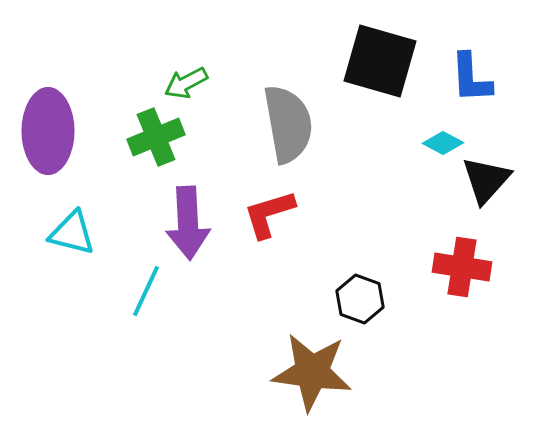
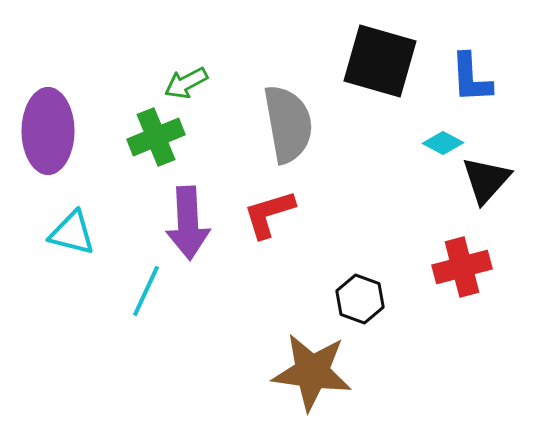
red cross: rotated 24 degrees counterclockwise
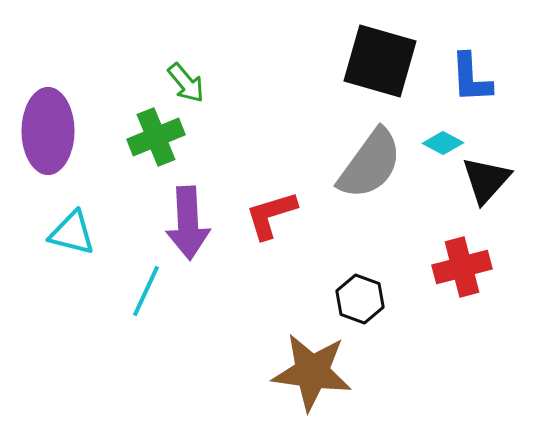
green arrow: rotated 102 degrees counterclockwise
gray semicircle: moved 82 px right, 40 px down; rotated 46 degrees clockwise
red L-shape: moved 2 px right, 1 px down
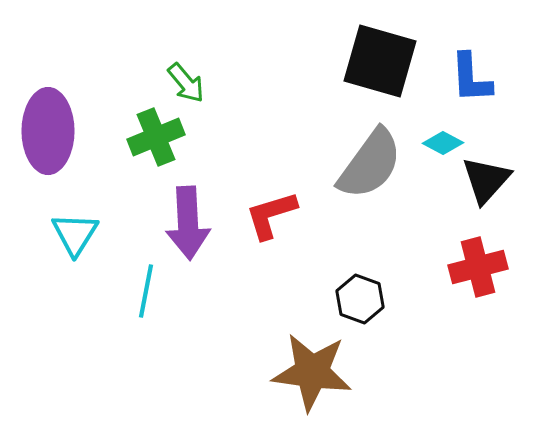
cyan triangle: moved 3 px right, 1 px down; rotated 48 degrees clockwise
red cross: moved 16 px right
cyan line: rotated 14 degrees counterclockwise
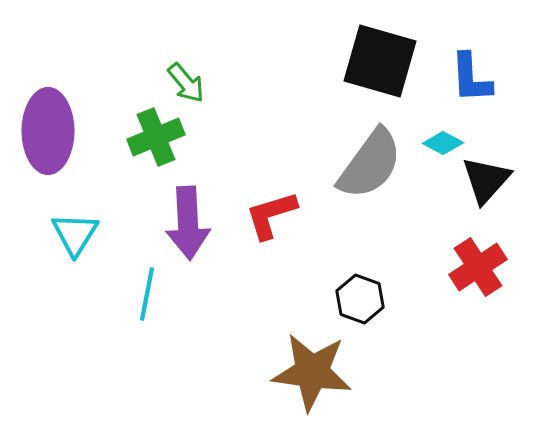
red cross: rotated 18 degrees counterclockwise
cyan line: moved 1 px right, 3 px down
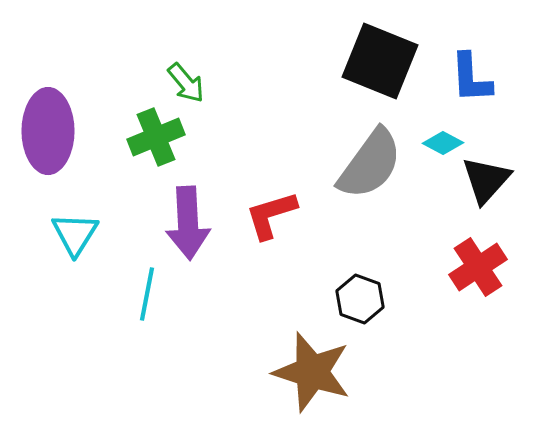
black square: rotated 6 degrees clockwise
brown star: rotated 10 degrees clockwise
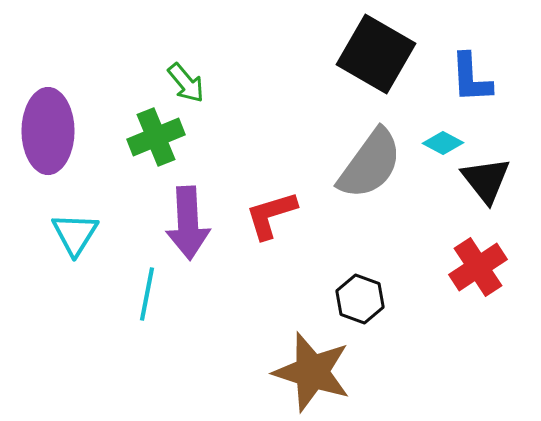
black square: moved 4 px left, 7 px up; rotated 8 degrees clockwise
black triangle: rotated 20 degrees counterclockwise
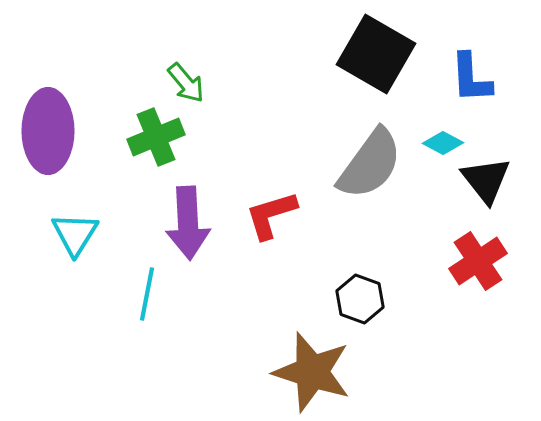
red cross: moved 6 px up
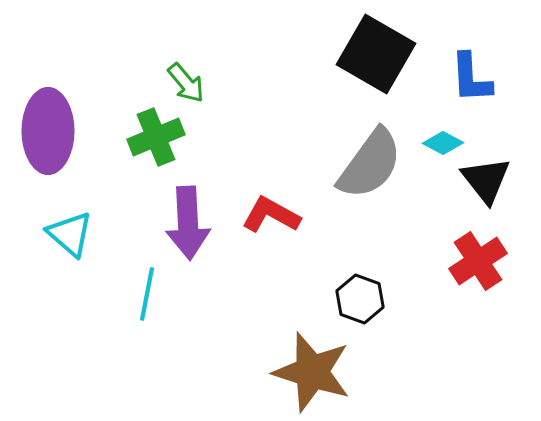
red L-shape: rotated 46 degrees clockwise
cyan triangle: moved 5 px left; rotated 21 degrees counterclockwise
